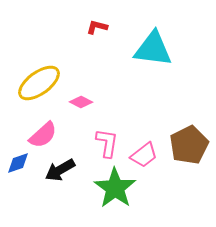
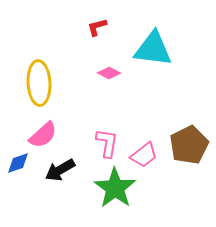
red L-shape: rotated 30 degrees counterclockwise
yellow ellipse: rotated 57 degrees counterclockwise
pink diamond: moved 28 px right, 29 px up
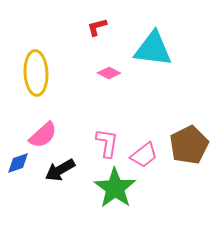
yellow ellipse: moved 3 px left, 10 px up
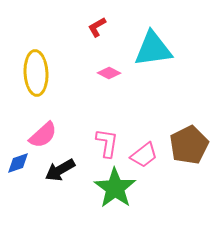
red L-shape: rotated 15 degrees counterclockwise
cyan triangle: rotated 15 degrees counterclockwise
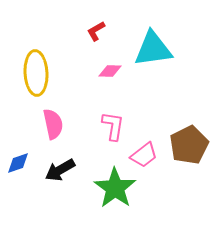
red L-shape: moved 1 px left, 4 px down
pink diamond: moved 1 px right, 2 px up; rotated 25 degrees counterclockwise
pink semicircle: moved 10 px right, 11 px up; rotated 60 degrees counterclockwise
pink L-shape: moved 6 px right, 17 px up
